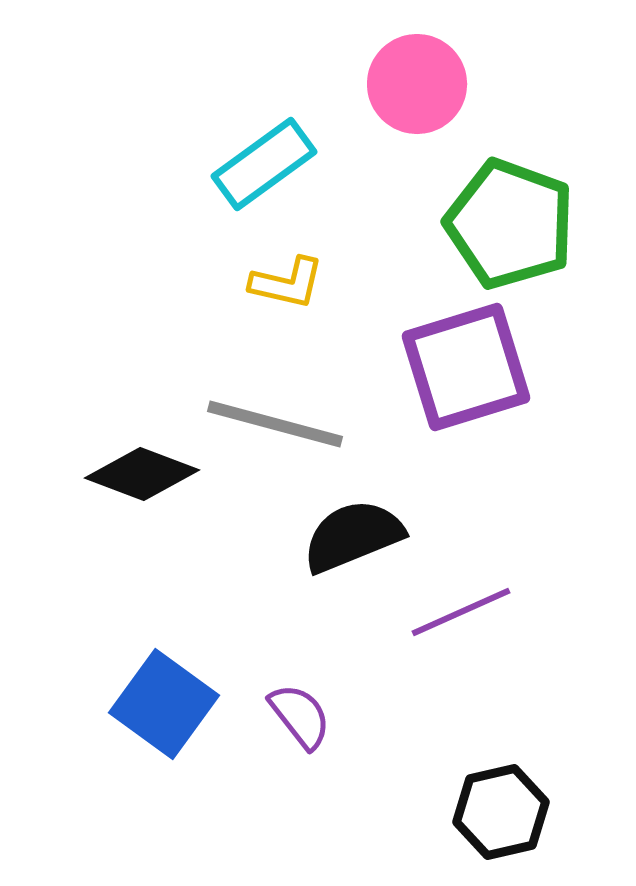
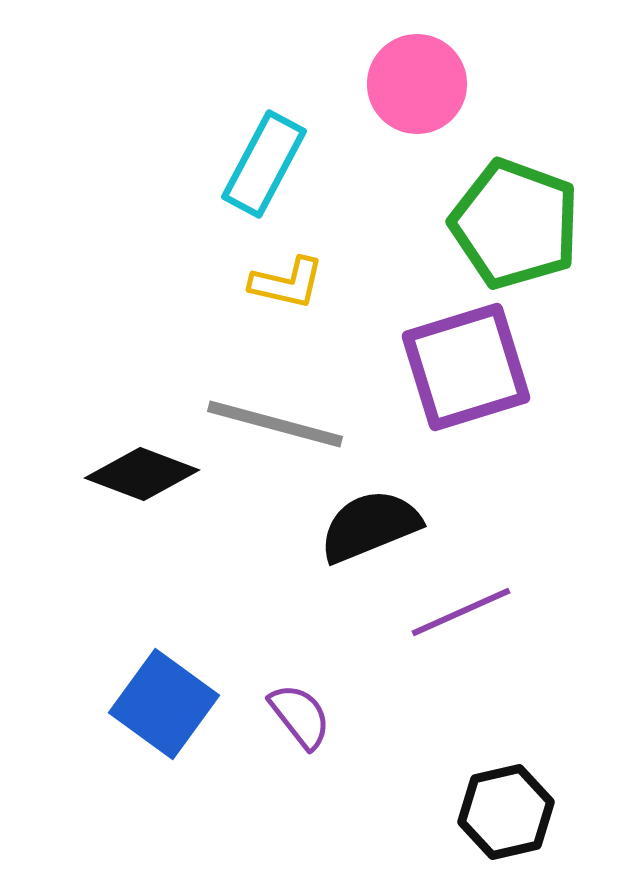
cyan rectangle: rotated 26 degrees counterclockwise
green pentagon: moved 5 px right
black semicircle: moved 17 px right, 10 px up
black hexagon: moved 5 px right
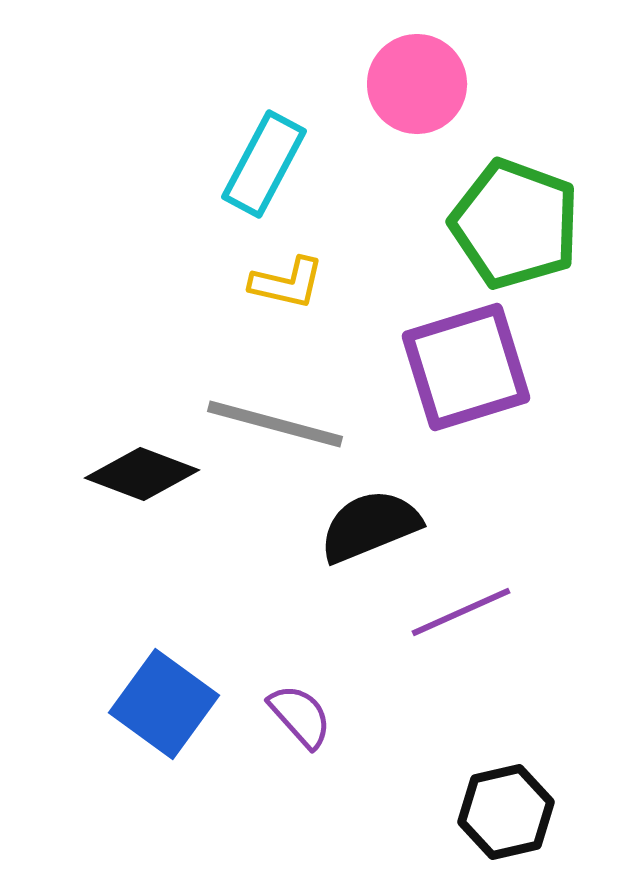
purple semicircle: rotated 4 degrees counterclockwise
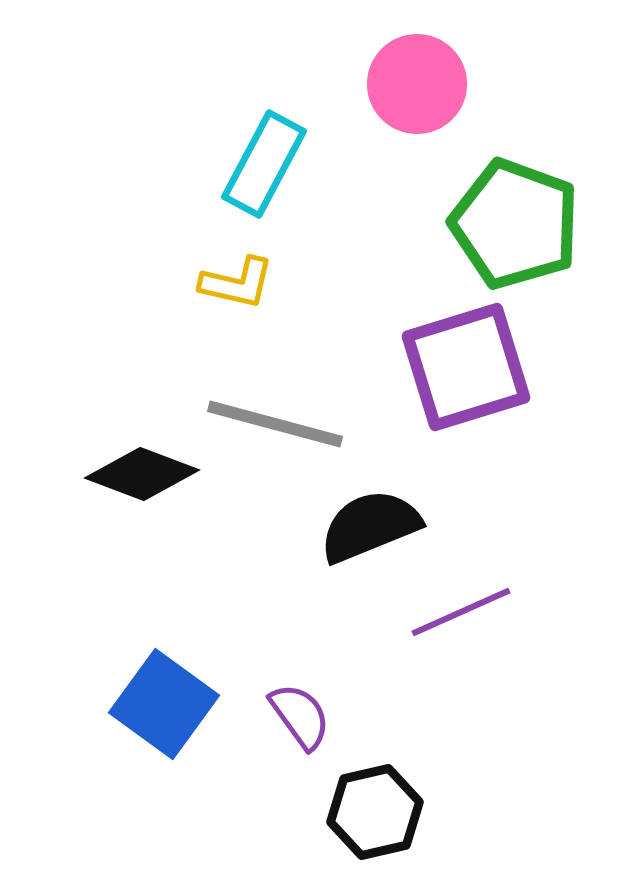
yellow L-shape: moved 50 px left
purple semicircle: rotated 6 degrees clockwise
black hexagon: moved 131 px left
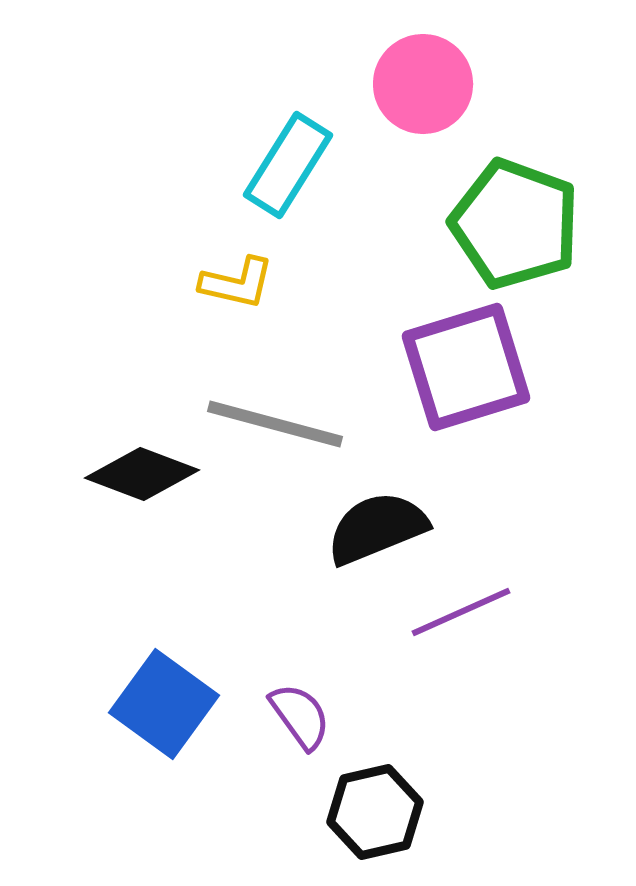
pink circle: moved 6 px right
cyan rectangle: moved 24 px right, 1 px down; rotated 4 degrees clockwise
black semicircle: moved 7 px right, 2 px down
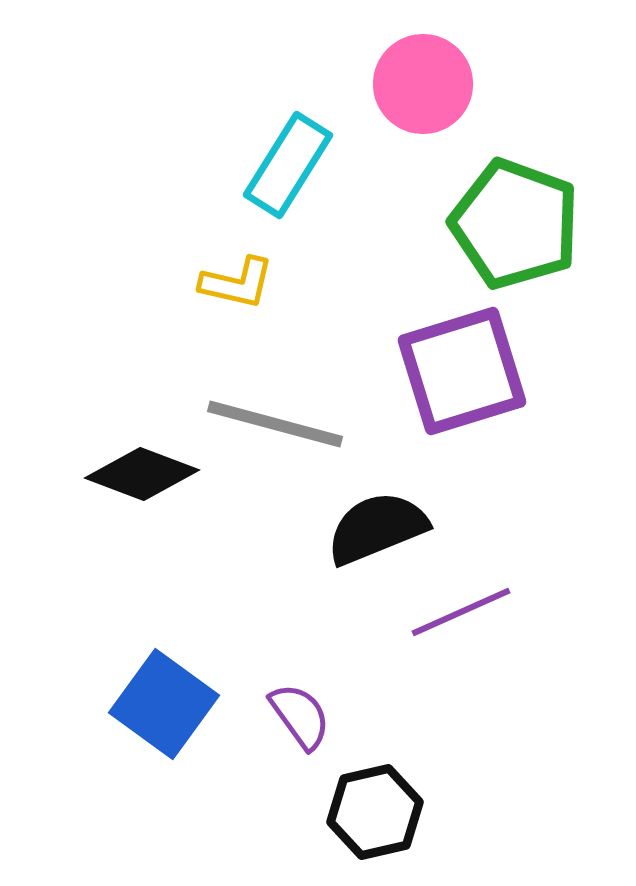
purple square: moved 4 px left, 4 px down
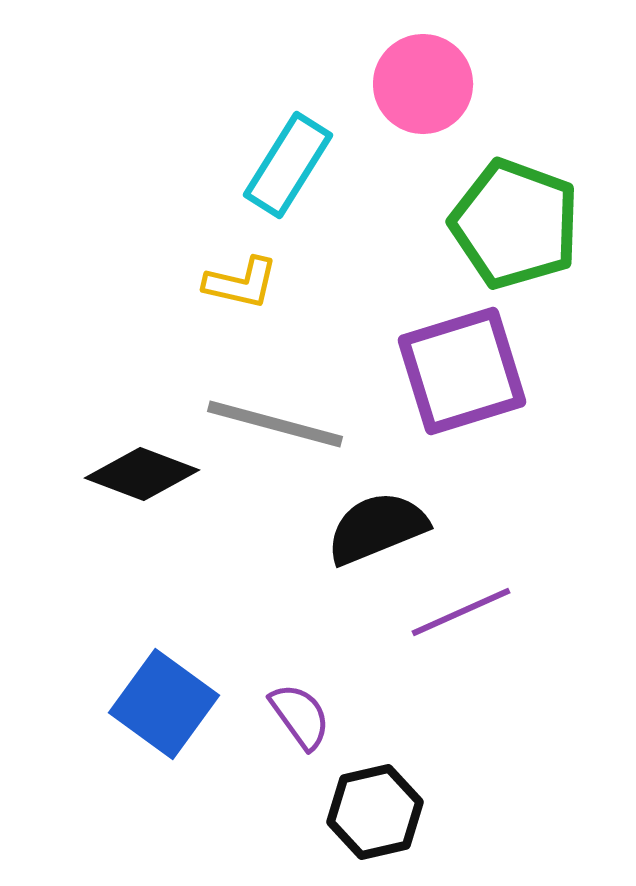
yellow L-shape: moved 4 px right
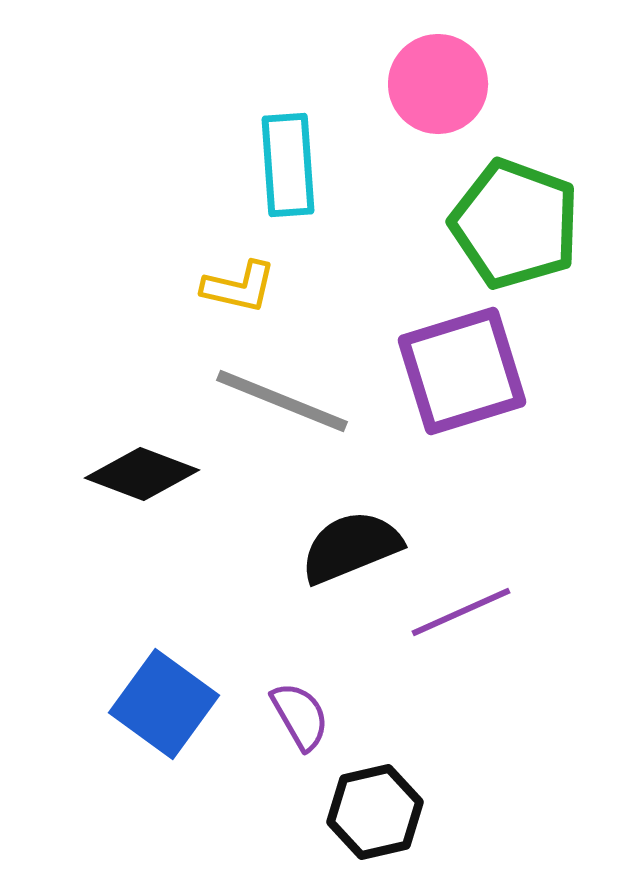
pink circle: moved 15 px right
cyan rectangle: rotated 36 degrees counterclockwise
yellow L-shape: moved 2 px left, 4 px down
gray line: moved 7 px right, 23 px up; rotated 7 degrees clockwise
black semicircle: moved 26 px left, 19 px down
purple semicircle: rotated 6 degrees clockwise
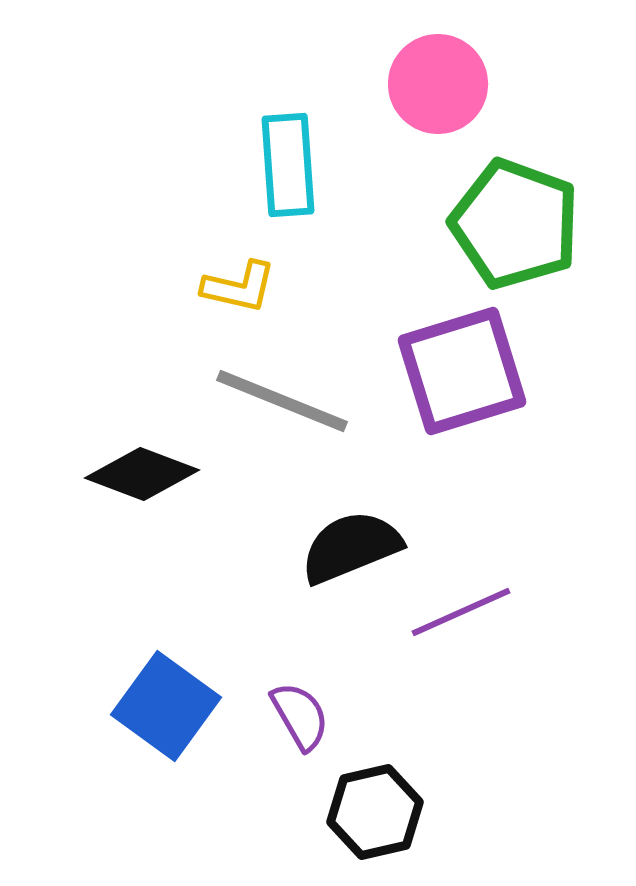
blue square: moved 2 px right, 2 px down
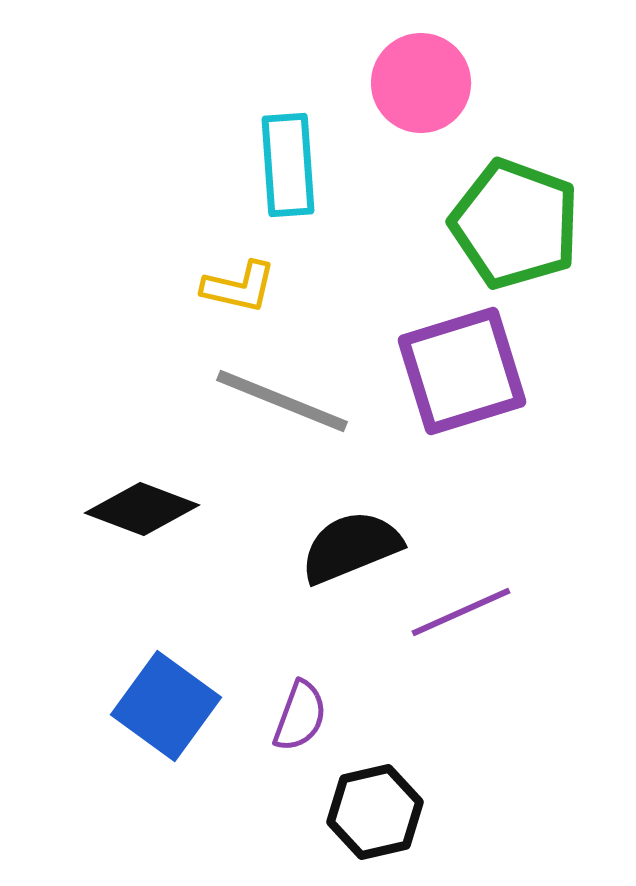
pink circle: moved 17 px left, 1 px up
black diamond: moved 35 px down
purple semicircle: rotated 50 degrees clockwise
